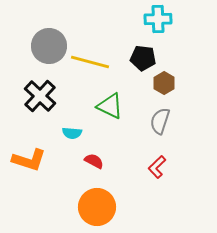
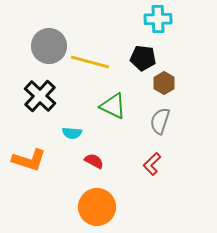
green triangle: moved 3 px right
red L-shape: moved 5 px left, 3 px up
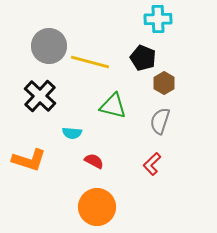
black pentagon: rotated 15 degrees clockwise
green triangle: rotated 12 degrees counterclockwise
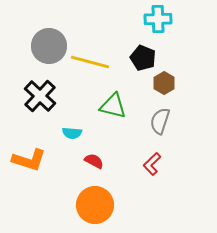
orange circle: moved 2 px left, 2 px up
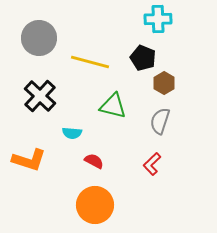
gray circle: moved 10 px left, 8 px up
